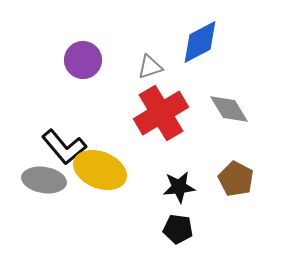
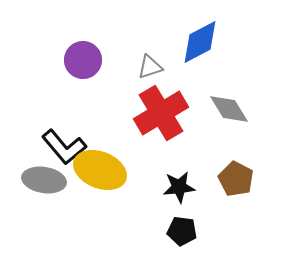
black pentagon: moved 4 px right, 2 px down
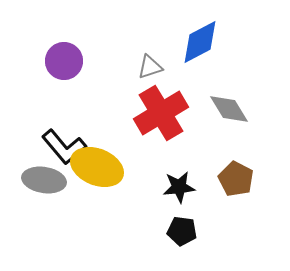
purple circle: moved 19 px left, 1 px down
yellow ellipse: moved 3 px left, 3 px up
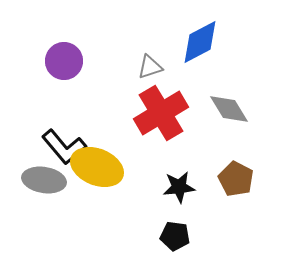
black pentagon: moved 7 px left, 5 px down
